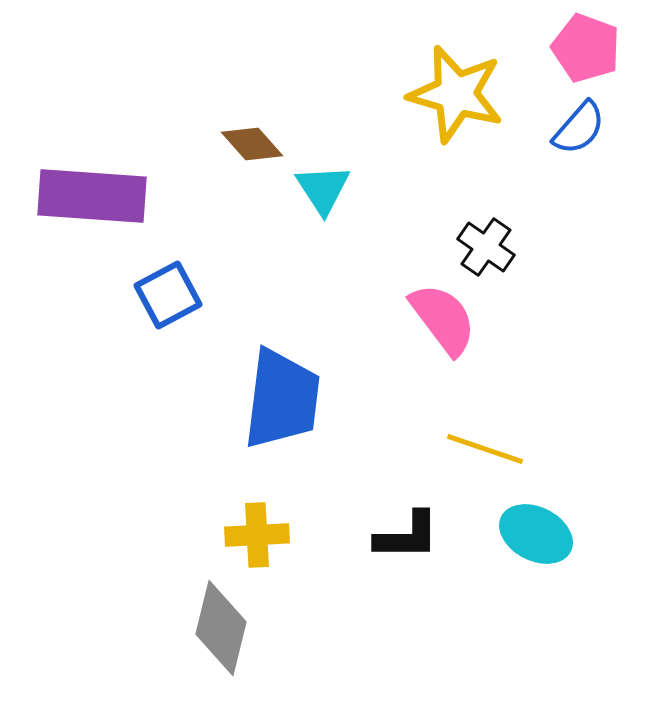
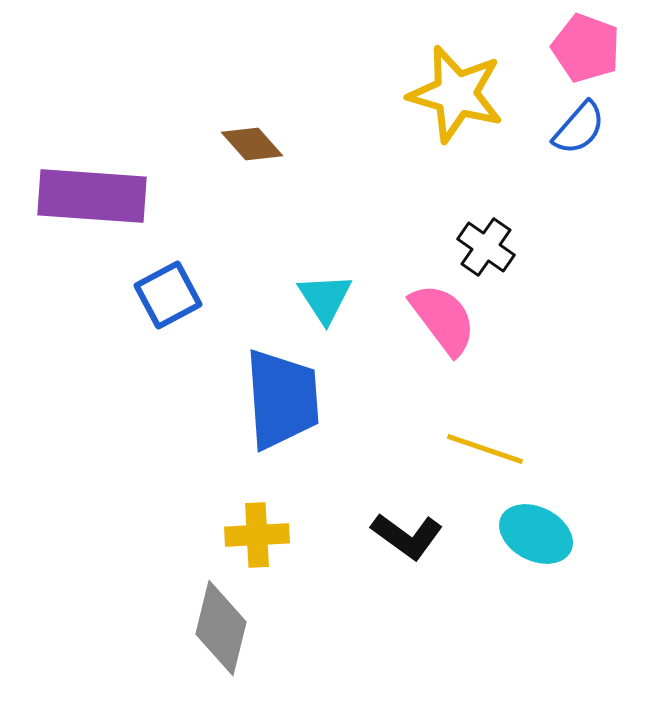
cyan triangle: moved 2 px right, 109 px down
blue trapezoid: rotated 11 degrees counterclockwise
black L-shape: rotated 36 degrees clockwise
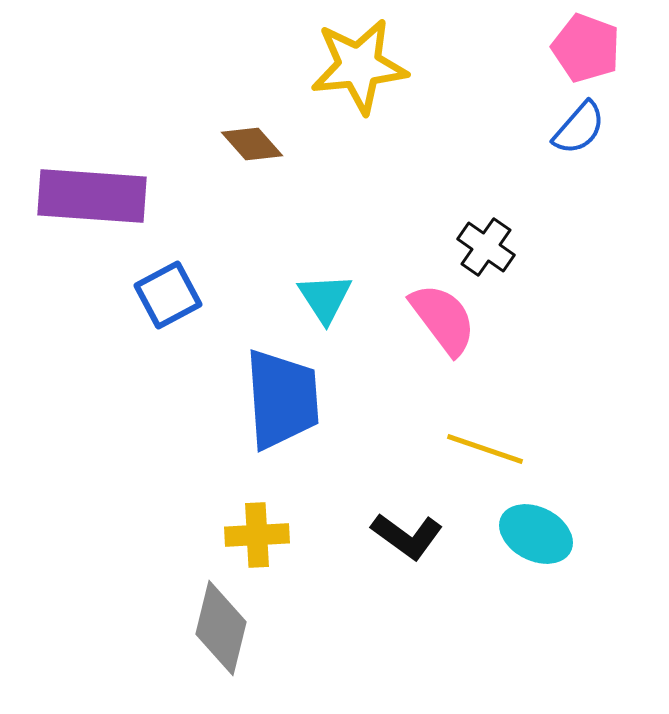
yellow star: moved 97 px left, 28 px up; rotated 22 degrees counterclockwise
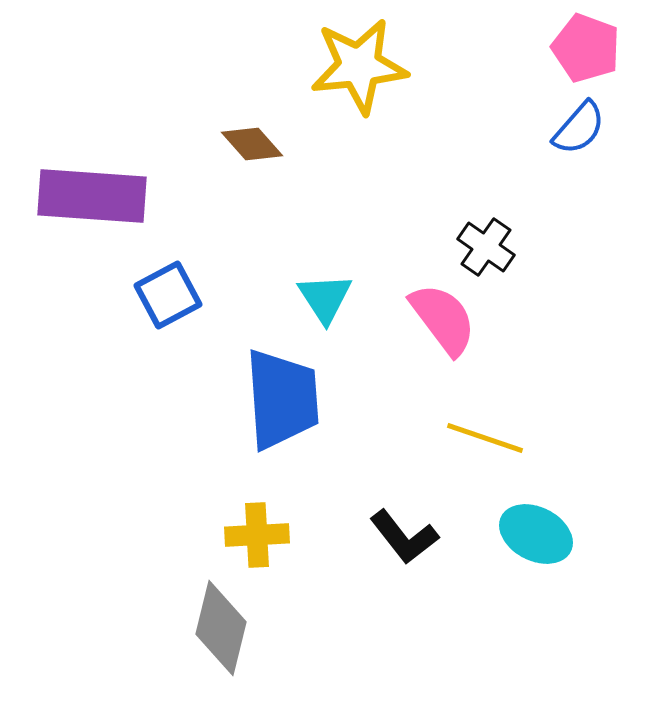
yellow line: moved 11 px up
black L-shape: moved 3 px left, 1 px down; rotated 16 degrees clockwise
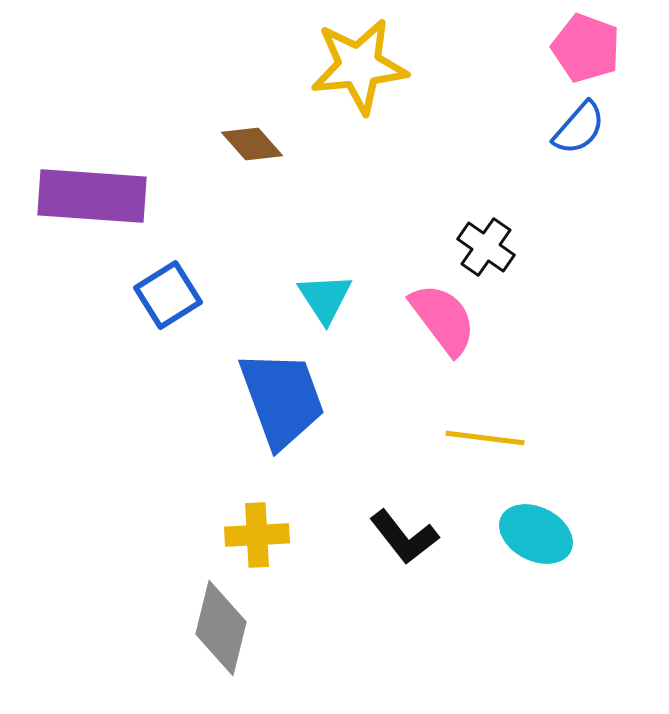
blue square: rotated 4 degrees counterclockwise
blue trapezoid: rotated 16 degrees counterclockwise
yellow line: rotated 12 degrees counterclockwise
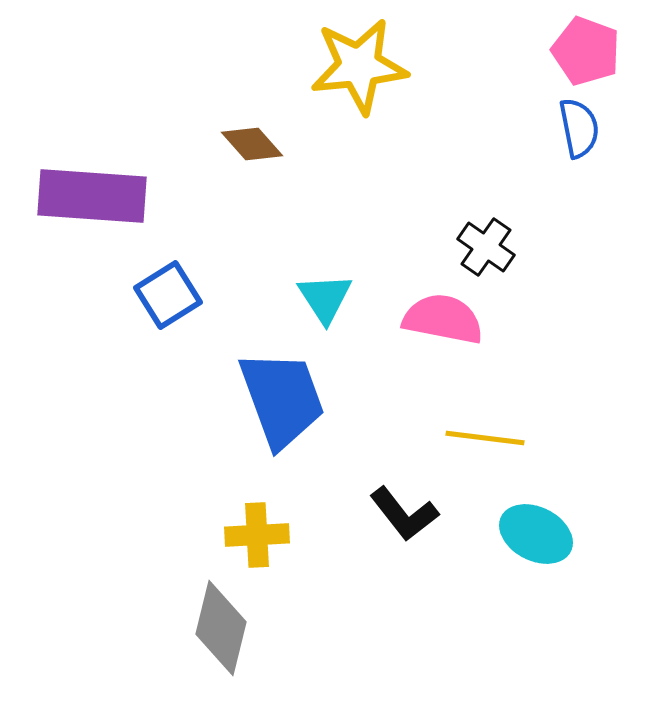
pink pentagon: moved 3 px down
blue semicircle: rotated 52 degrees counterclockwise
pink semicircle: rotated 42 degrees counterclockwise
black L-shape: moved 23 px up
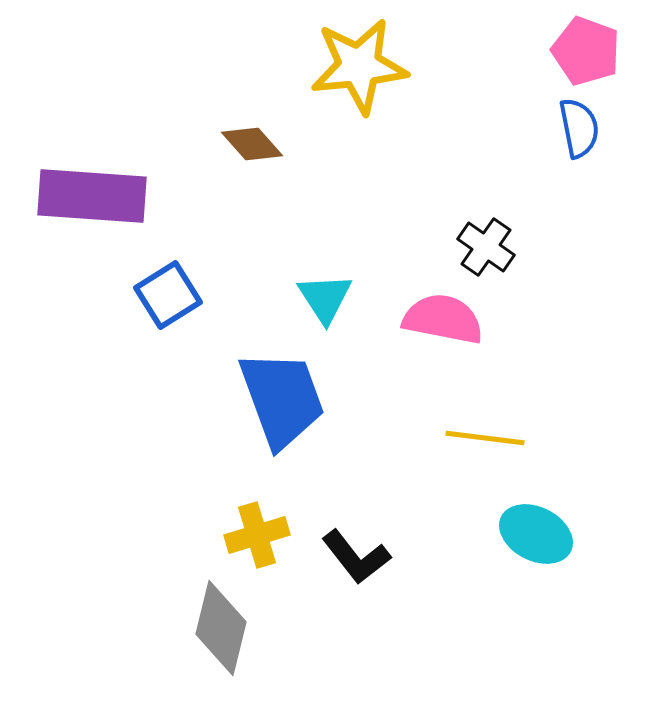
black L-shape: moved 48 px left, 43 px down
yellow cross: rotated 14 degrees counterclockwise
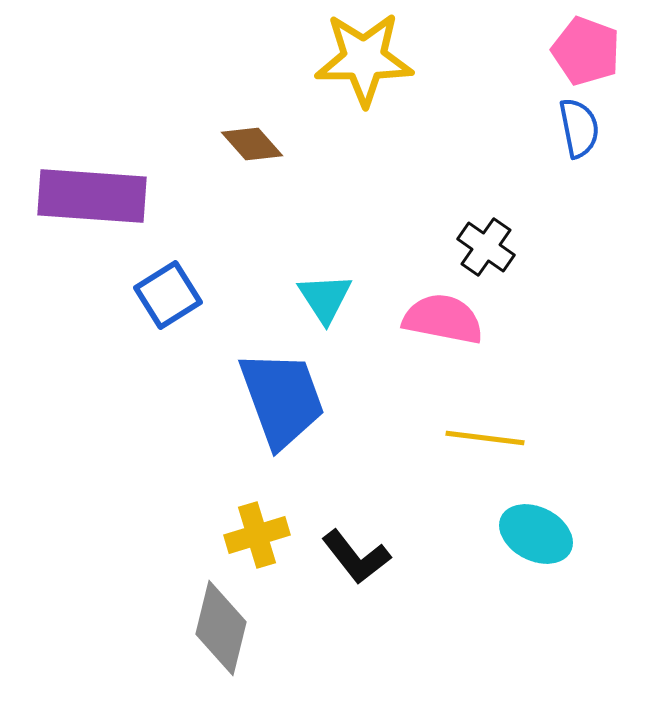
yellow star: moved 5 px right, 7 px up; rotated 6 degrees clockwise
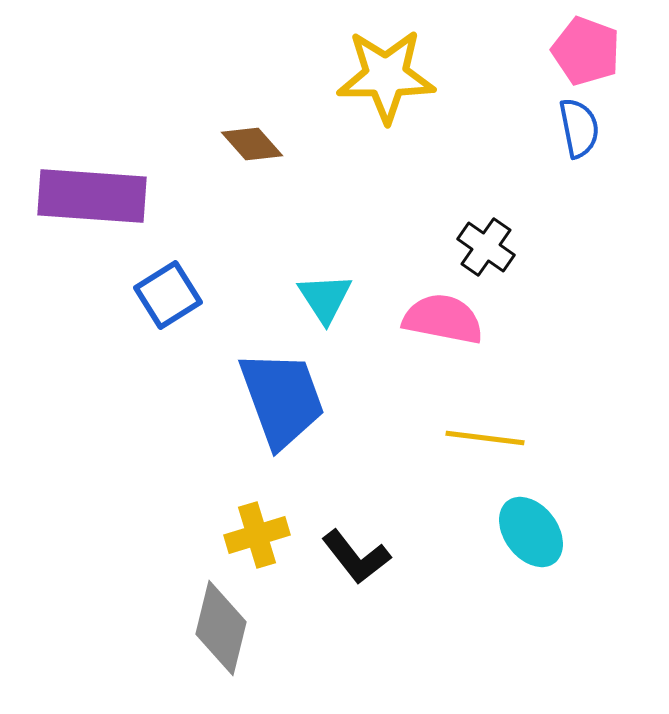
yellow star: moved 22 px right, 17 px down
cyan ellipse: moved 5 px left, 2 px up; rotated 26 degrees clockwise
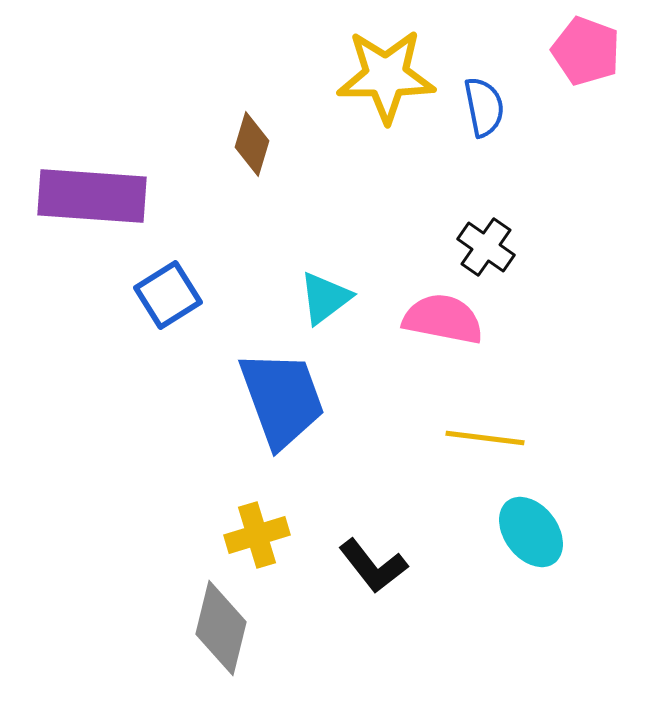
blue semicircle: moved 95 px left, 21 px up
brown diamond: rotated 58 degrees clockwise
cyan triangle: rotated 26 degrees clockwise
black L-shape: moved 17 px right, 9 px down
